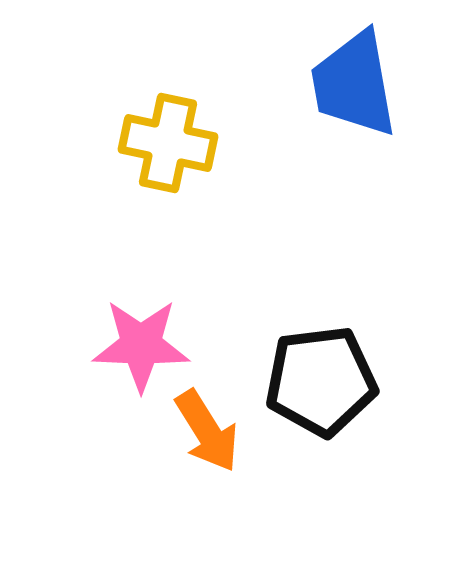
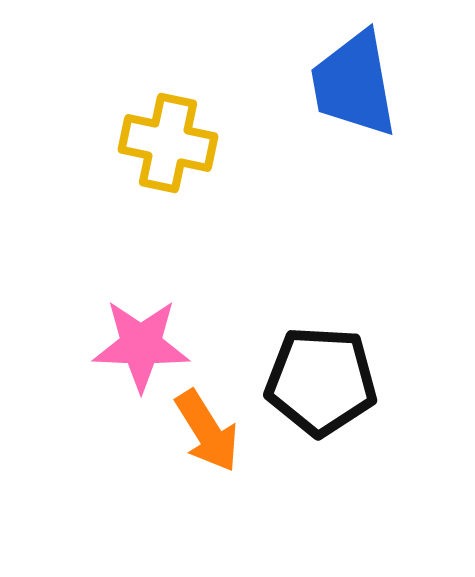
black pentagon: rotated 10 degrees clockwise
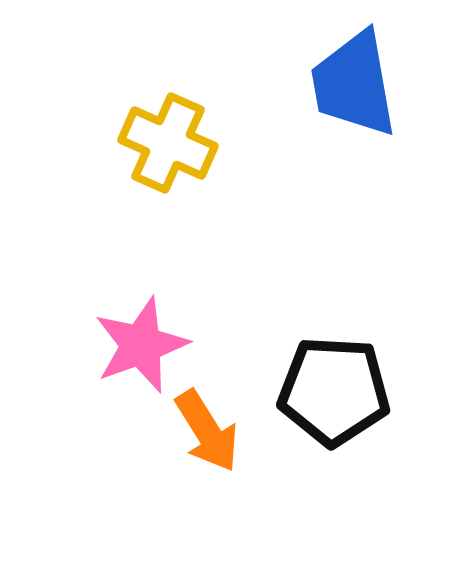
yellow cross: rotated 12 degrees clockwise
pink star: rotated 22 degrees counterclockwise
black pentagon: moved 13 px right, 10 px down
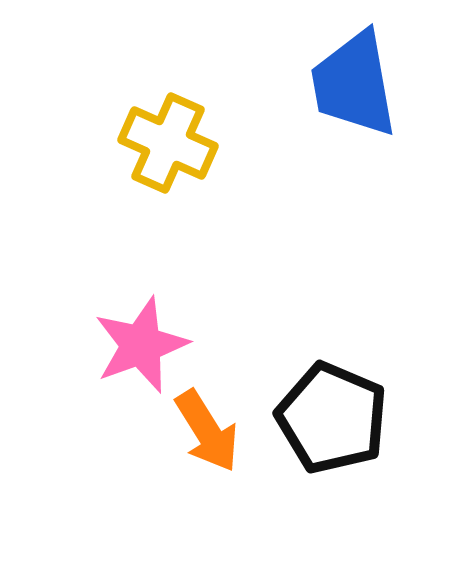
black pentagon: moved 2 px left, 27 px down; rotated 20 degrees clockwise
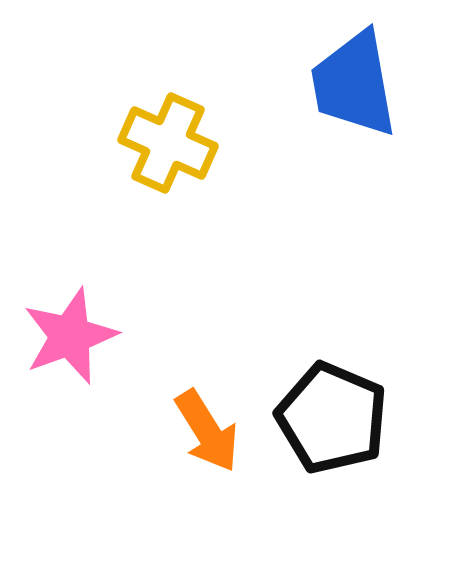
pink star: moved 71 px left, 9 px up
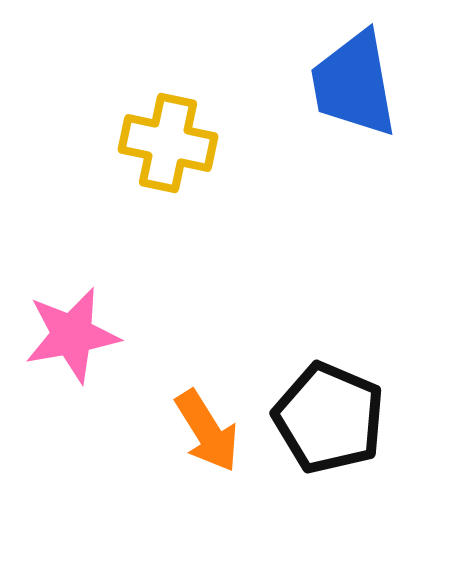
yellow cross: rotated 12 degrees counterclockwise
pink star: moved 2 px right, 1 px up; rotated 10 degrees clockwise
black pentagon: moved 3 px left
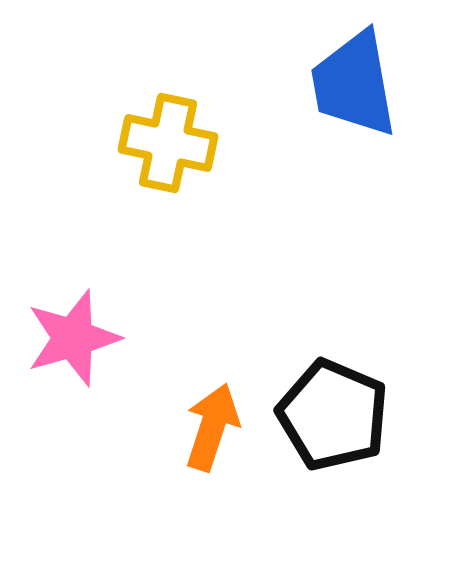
pink star: moved 1 px right, 3 px down; rotated 6 degrees counterclockwise
black pentagon: moved 4 px right, 3 px up
orange arrow: moved 5 px right, 4 px up; rotated 130 degrees counterclockwise
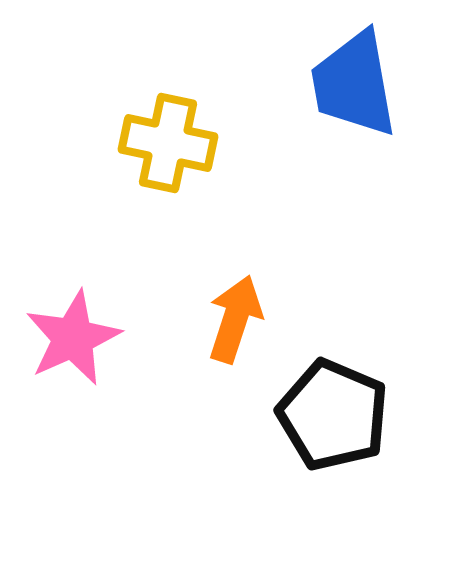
pink star: rotated 8 degrees counterclockwise
orange arrow: moved 23 px right, 108 px up
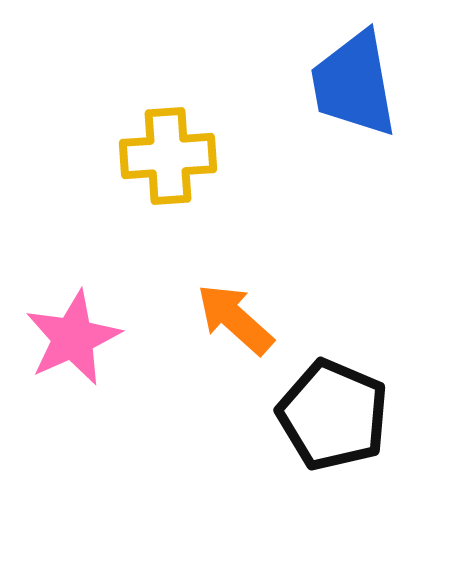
yellow cross: moved 13 px down; rotated 16 degrees counterclockwise
orange arrow: rotated 66 degrees counterclockwise
